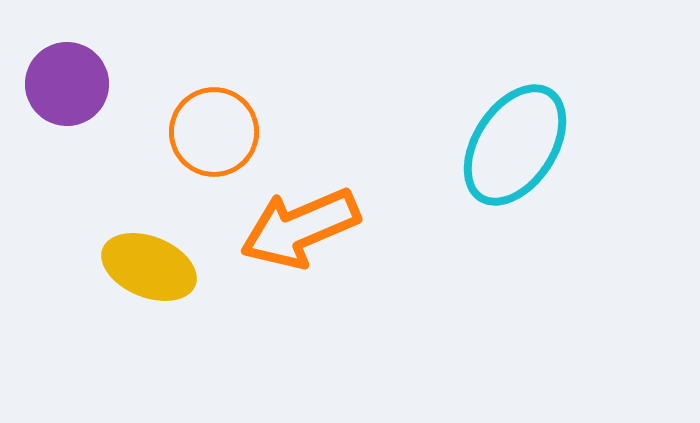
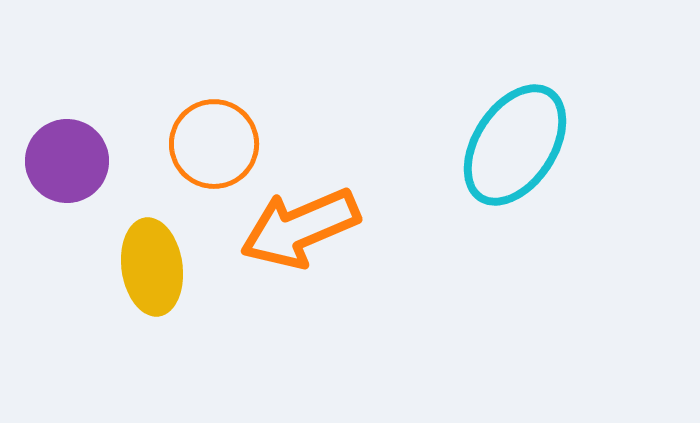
purple circle: moved 77 px down
orange circle: moved 12 px down
yellow ellipse: moved 3 px right; rotated 60 degrees clockwise
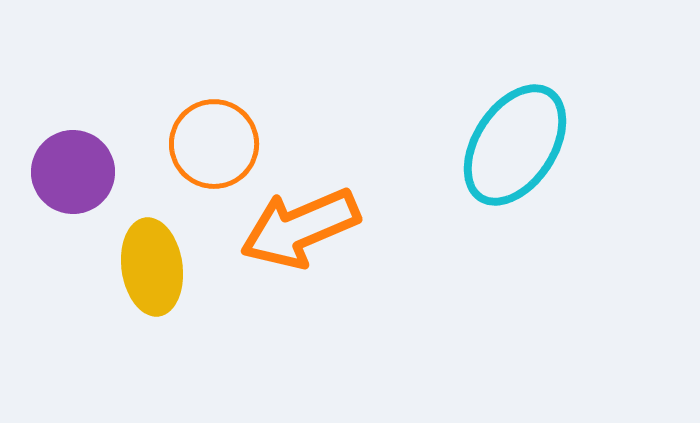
purple circle: moved 6 px right, 11 px down
